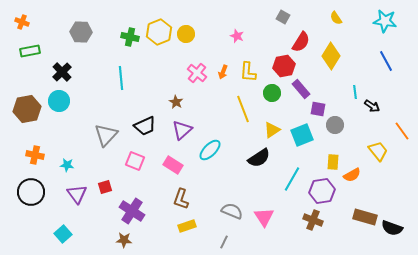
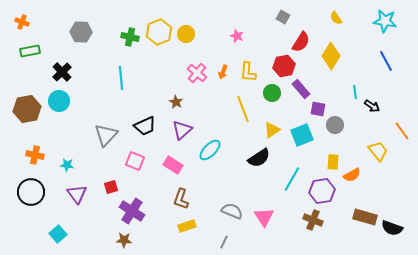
red square at (105, 187): moved 6 px right
cyan square at (63, 234): moved 5 px left
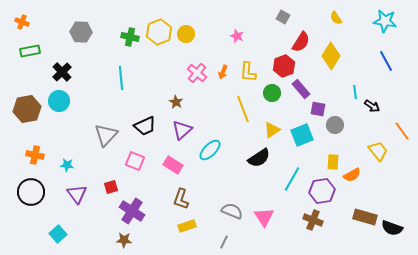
red hexagon at (284, 66): rotated 10 degrees counterclockwise
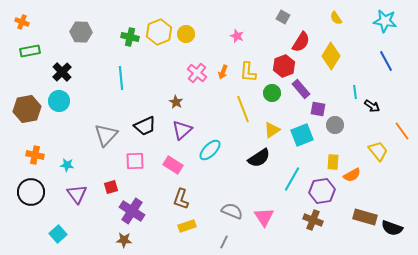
pink square at (135, 161): rotated 24 degrees counterclockwise
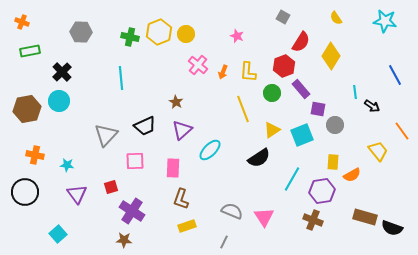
blue line at (386, 61): moved 9 px right, 14 px down
pink cross at (197, 73): moved 1 px right, 8 px up
pink rectangle at (173, 165): moved 3 px down; rotated 60 degrees clockwise
black circle at (31, 192): moved 6 px left
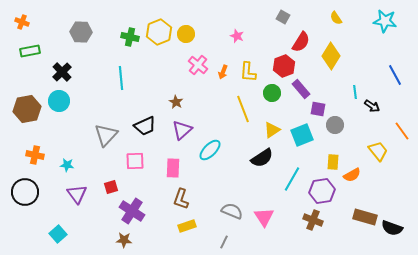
black semicircle at (259, 158): moved 3 px right
